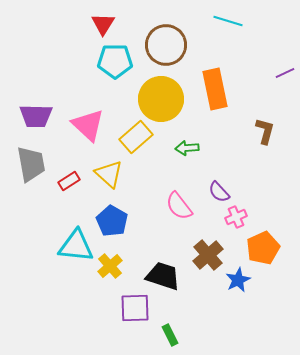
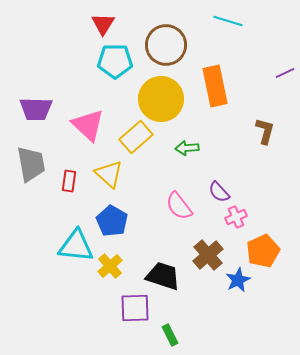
orange rectangle: moved 3 px up
purple trapezoid: moved 7 px up
red rectangle: rotated 50 degrees counterclockwise
orange pentagon: moved 3 px down
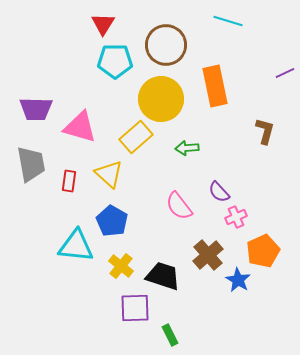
pink triangle: moved 8 px left, 2 px down; rotated 27 degrees counterclockwise
yellow cross: moved 11 px right; rotated 10 degrees counterclockwise
blue star: rotated 15 degrees counterclockwise
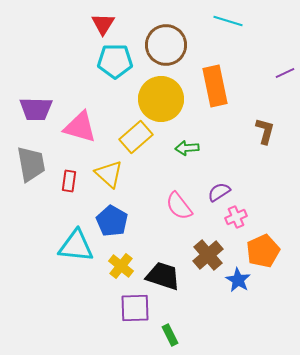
purple semicircle: rotated 100 degrees clockwise
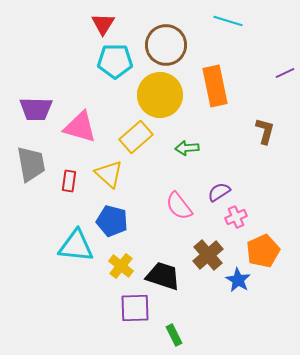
yellow circle: moved 1 px left, 4 px up
blue pentagon: rotated 16 degrees counterclockwise
green rectangle: moved 4 px right
